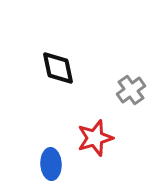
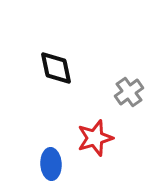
black diamond: moved 2 px left
gray cross: moved 2 px left, 2 px down
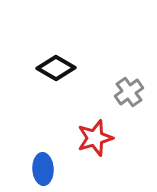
black diamond: rotated 48 degrees counterclockwise
blue ellipse: moved 8 px left, 5 px down
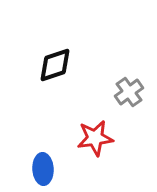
black diamond: moved 1 px left, 3 px up; rotated 48 degrees counterclockwise
red star: rotated 9 degrees clockwise
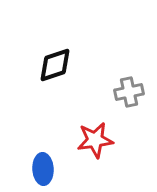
gray cross: rotated 24 degrees clockwise
red star: moved 2 px down
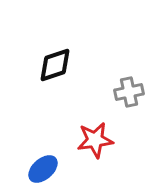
blue ellipse: rotated 52 degrees clockwise
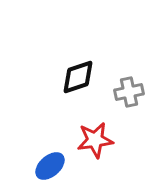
black diamond: moved 23 px right, 12 px down
blue ellipse: moved 7 px right, 3 px up
